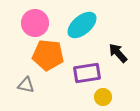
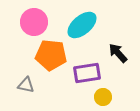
pink circle: moved 1 px left, 1 px up
orange pentagon: moved 3 px right
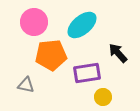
orange pentagon: rotated 12 degrees counterclockwise
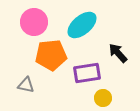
yellow circle: moved 1 px down
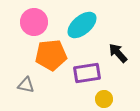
yellow circle: moved 1 px right, 1 px down
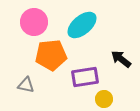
black arrow: moved 3 px right, 6 px down; rotated 10 degrees counterclockwise
purple rectangle: moved 2 px left, 4 px down
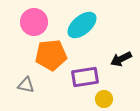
black arrow: rotated 65 degrees counterclockwise
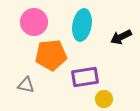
cyan ellipse: rotated 40 degrees counterclockwise
black arrow: moved 22 px up
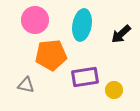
pink circle: moved 1 px right, 2 px up
black arrow: moved 3 px up; rotated 15 degrees counterclockwise
yellow circle: moved 10 px right, 9 px up
